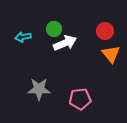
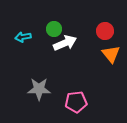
pink pentagon: moved 4 px left, 3 px down
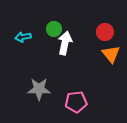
red circle: moved 1 px down
white arrow: rotated 55 degrees counterclockwise
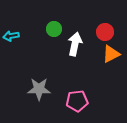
cyan arrow: moved 12 px left, 1 px up
white arrow: moved 10 px right, 1 px down
orange triangle: rotated 42 degrees clockwise
pink pentagon: moved 1 px right, 1 px up
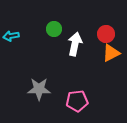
red circle: moved 1 px right, 2 px down
orange triangle: moved 1 px up
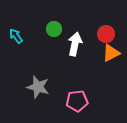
cyan arrow: moved 5 px right; rotated 63 degrees clockwise
gray star: moved 1 px left, 2 px up; rotated 15 degrees clockwise
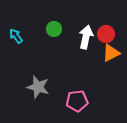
white arrow: moved 11 px right, 7 px up
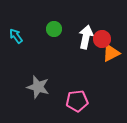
red circle: moved 4 px left, 5 px down
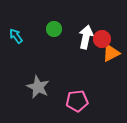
gray star: rotated 10 degrees clockwise
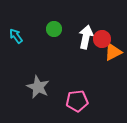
orange triangle: moved 2 px right, 1 px up
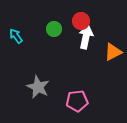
red circle: moved 21 px left, 18 px up
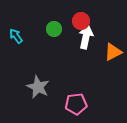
pink pentagon: moved 1 px left, 3 px down
